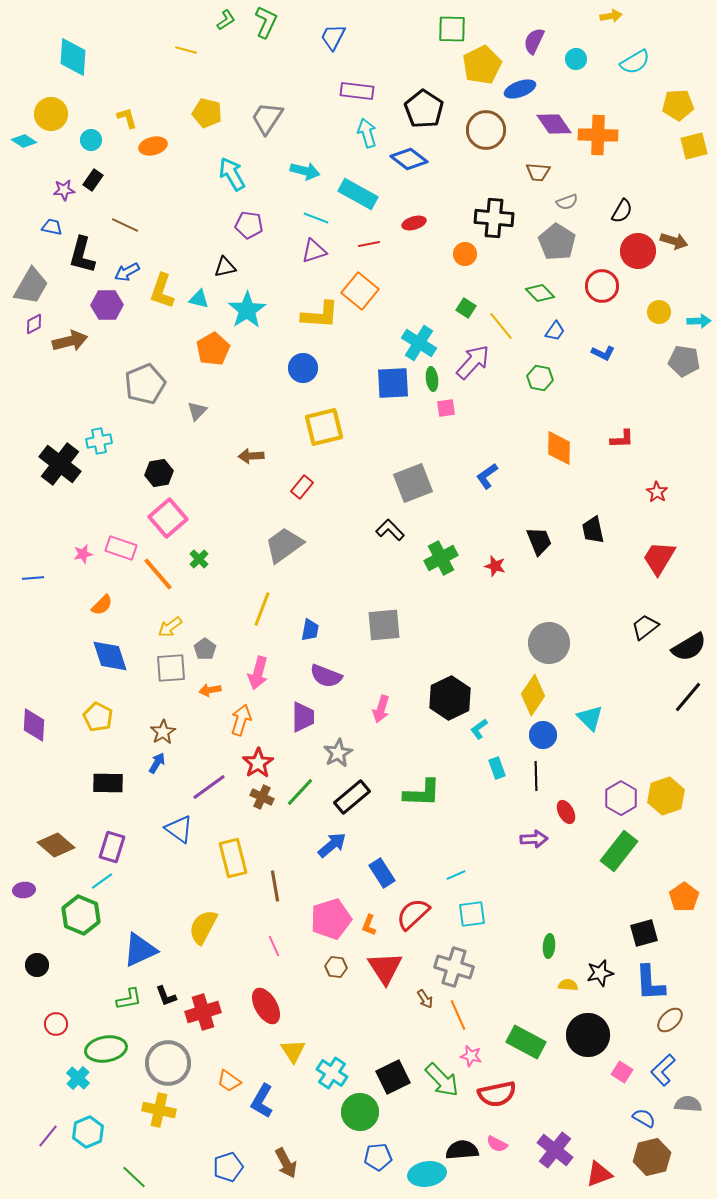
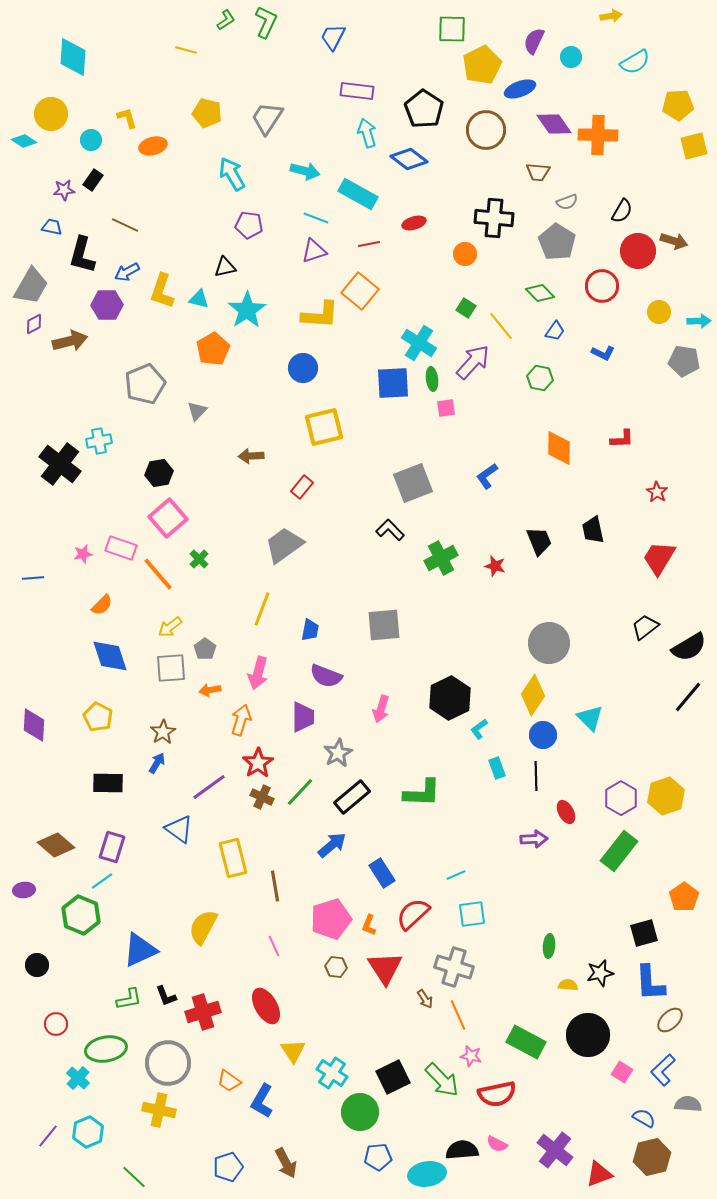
cyan circle at (576, 59): moved 5 px left, 2 px up
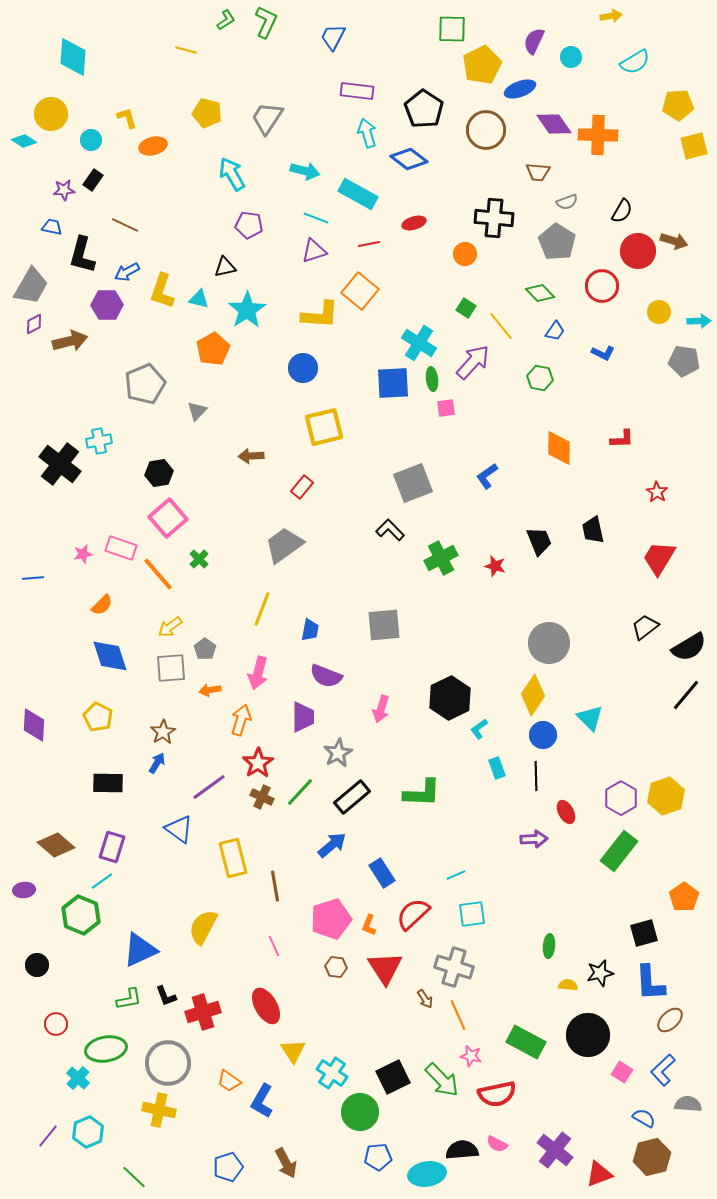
black line at (688, 697): moved 2 px left, 2 px up
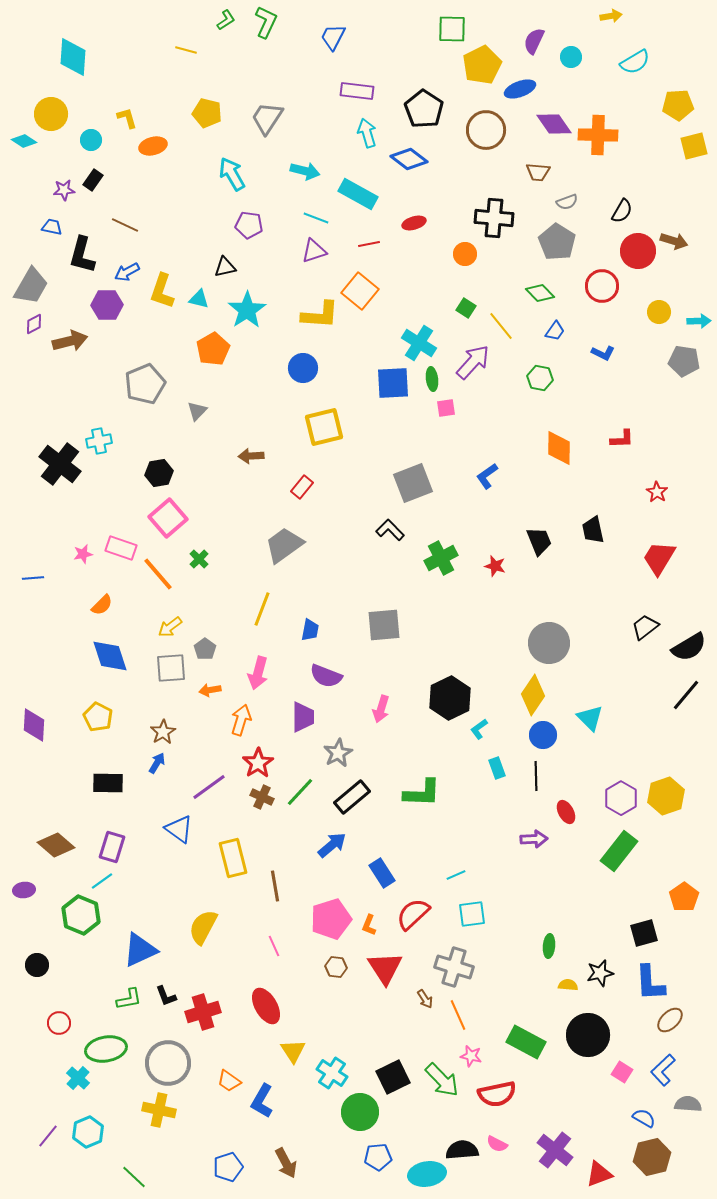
red circle at (56, 1024): moved 3 px right, 1 px up
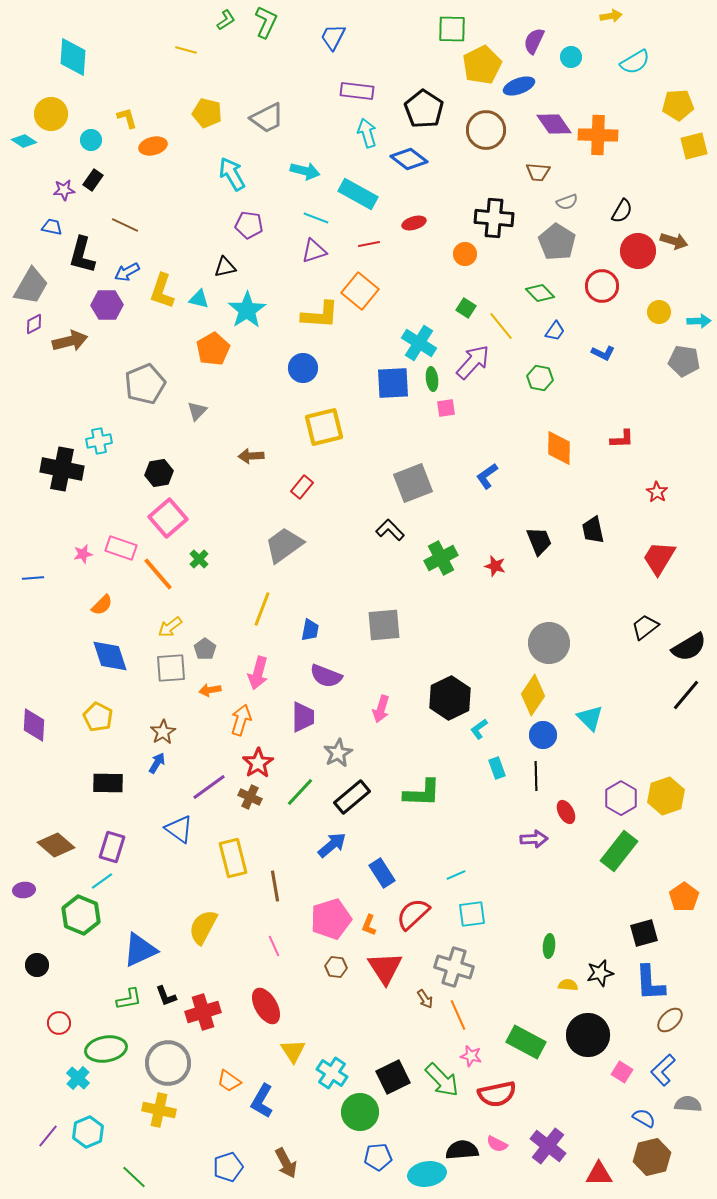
blue ellipse at (520, 89): moved 1 px left, 3 px up
gray trapezoid at (267, 118): rotated 150 degrees counterclockwise
black cross at (60, 464): moved 2 px right, 5 px down; rotated 27 degrees counterclockwise
brown cross at (262, 797): moved 12 px left
purple cross at (555, 1150): moved 7 px left, 4 px up
red triangle at (599, 1174): rotated 20 degrees clockwise
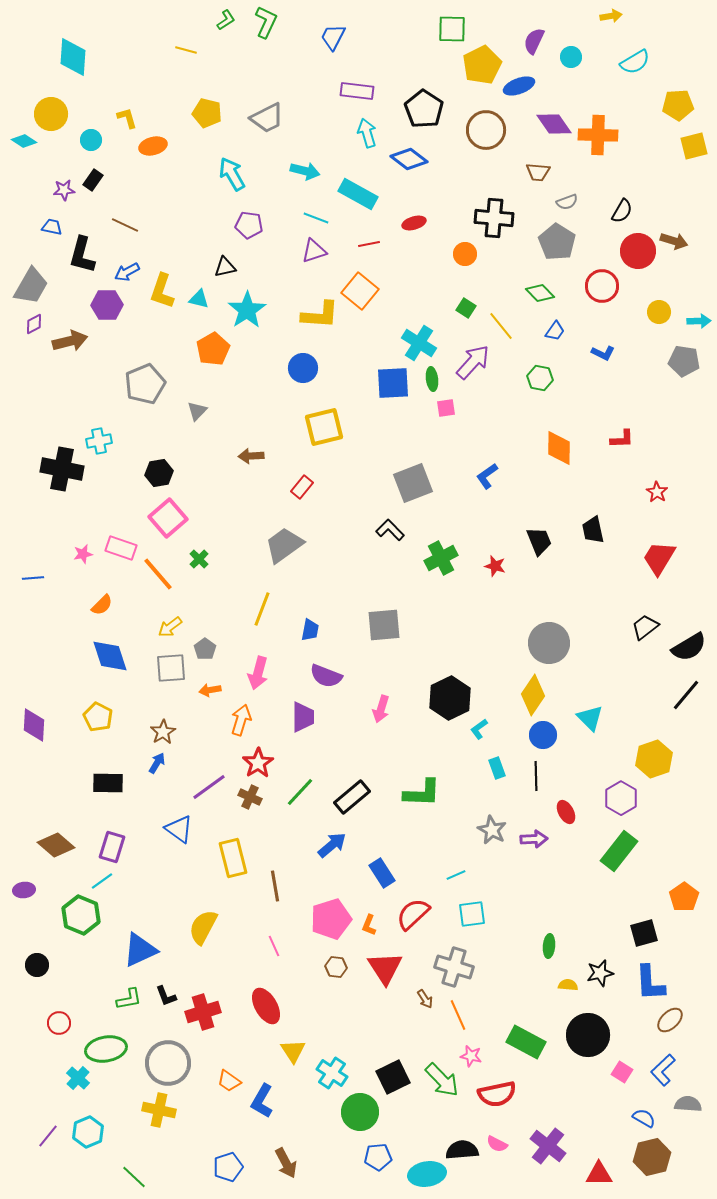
gray star at (338, 753): moved 154 px right, 77 px down; rotated 16 degrees counterclockwise
yellow hexagon at (666, 796): moved 12 px left, 37 px up
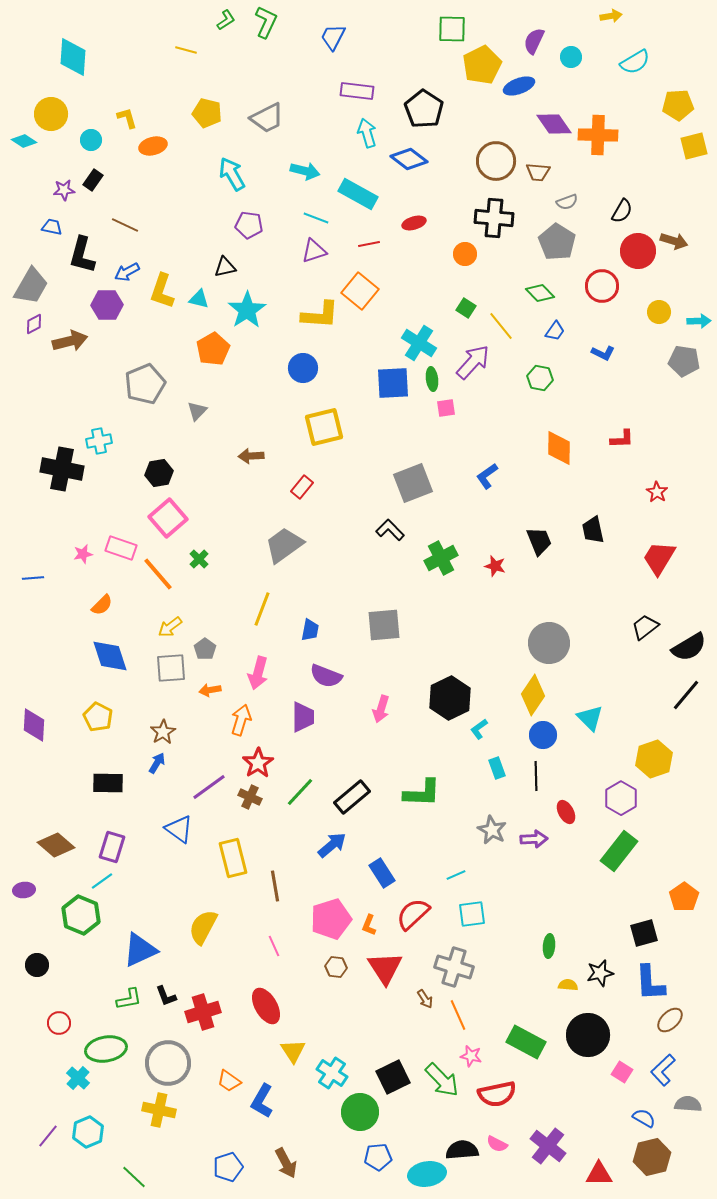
brown circle at (486, 130): moved 10 px right, 31 px down
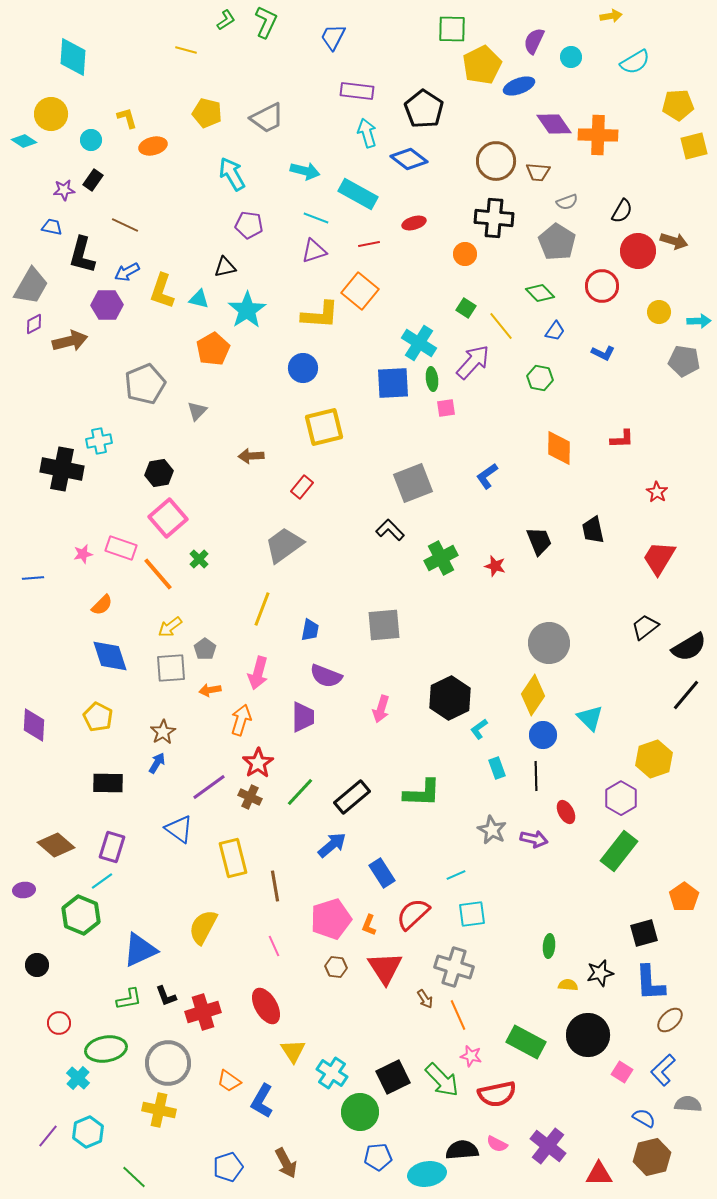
purple arrow at (534, 839): rotated 16 degrees clockwise
